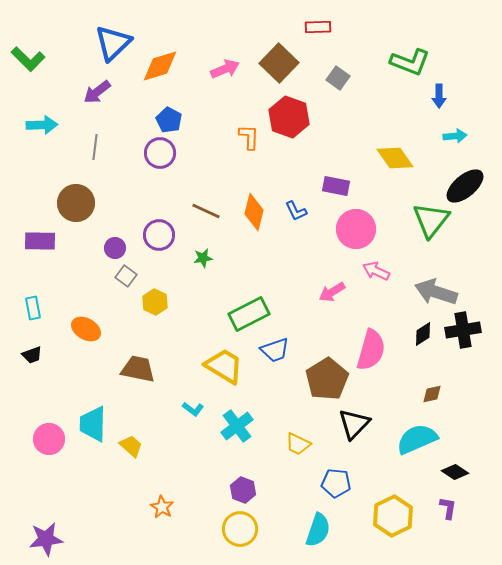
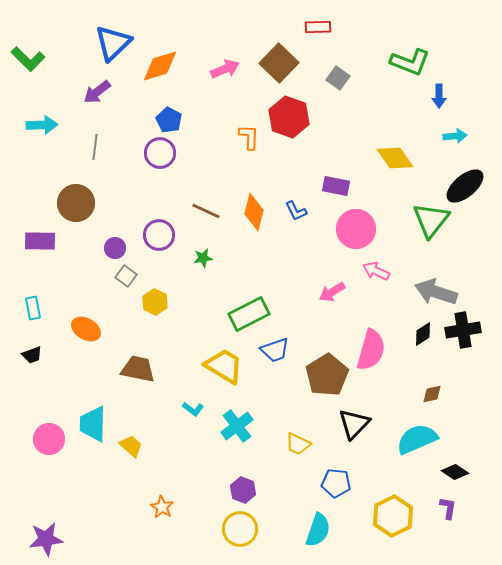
brown pentagon at (327, 379): moved 4 px up
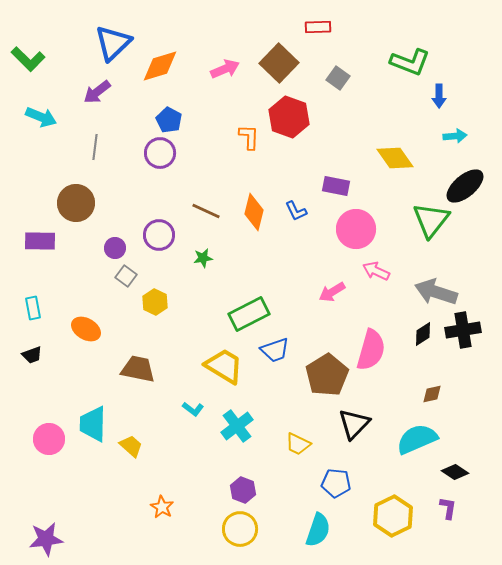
cyan arrow at (42, 125): moved 1 px left, 8 px up; rotated 24 degrees clockwise
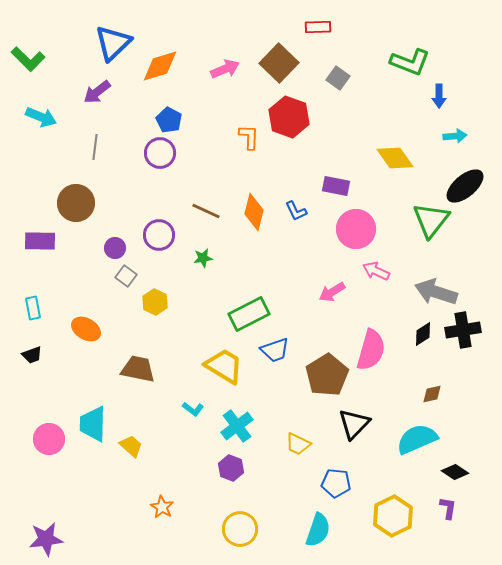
purple hexagon at (243, 490): moved 12 px left, 22 px up
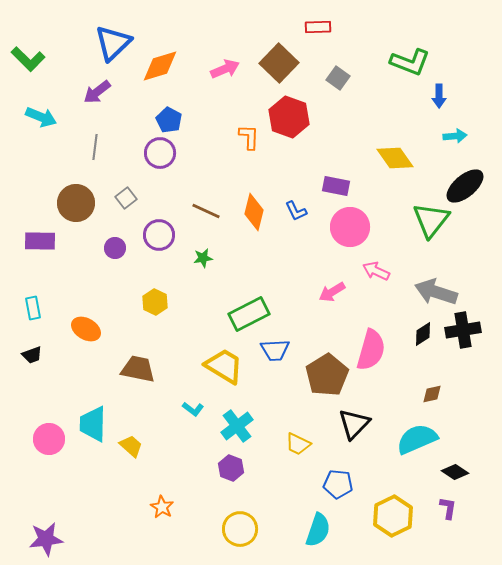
pink circle at (356, 229): moved 6 px left, 2 px up
gray square at (126, 276): moved 78 px up; rotated 15 degrees clockwise
blue trapezoid at (275, 350): rotated 16 degrees clockwise
blue pentagon at (336, 483): moved 2 px right, 1 px down
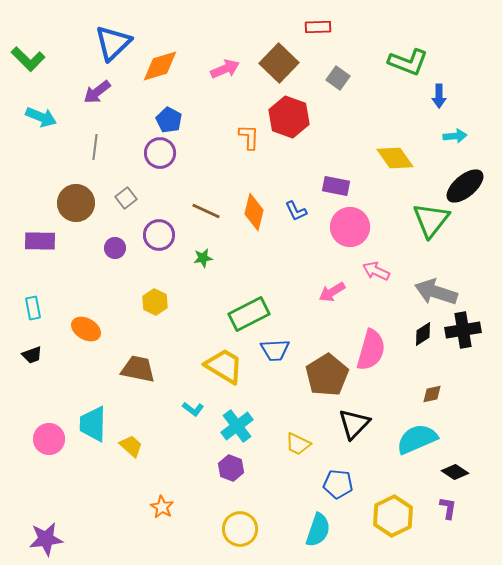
green L-shape at (410, 62): moved 2 px left
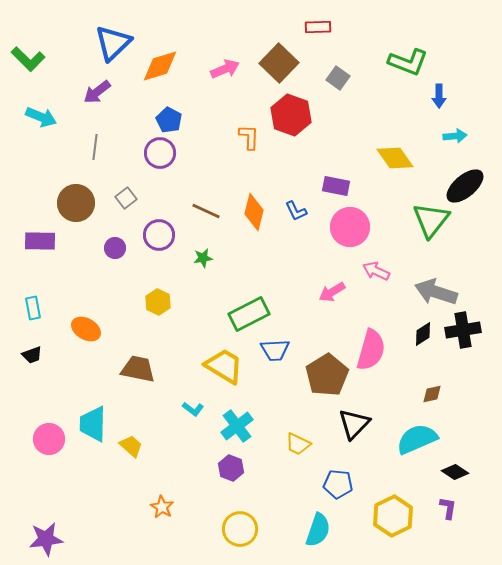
red hexagon at (289, 117): moved 2 px right, 2 px up
yellow hexagon at (155, 302): moved 3 px right
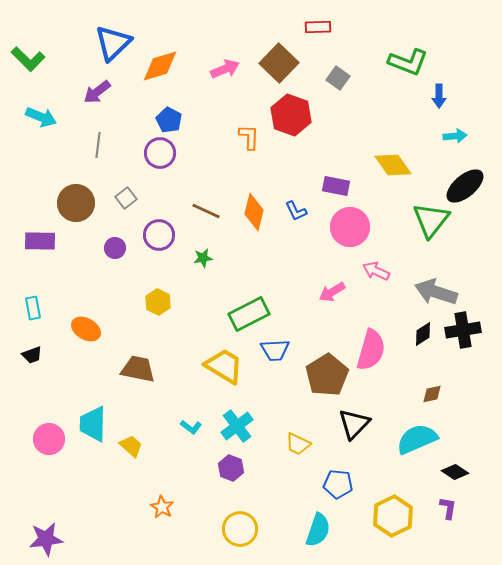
gray line at (95, 147): moved 3 px right, 2 px up
yellow diamond at (395, 158): moved 2 px left, 7 px down
cyan L-shape at (193, 409): moved 2 px left, 18 px down
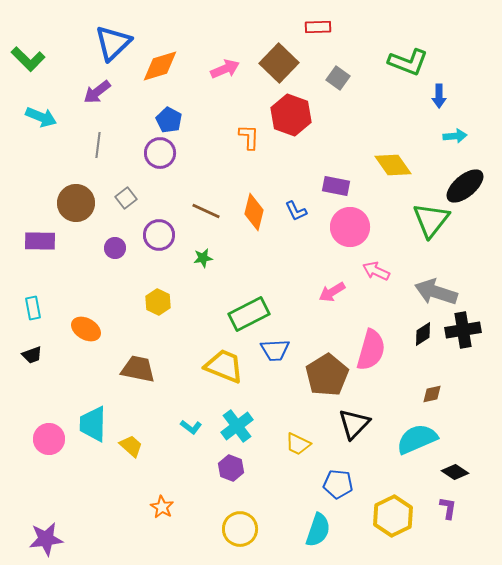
yellow trapezoid at (224, 366): rotated 9 degrees counterclockwise
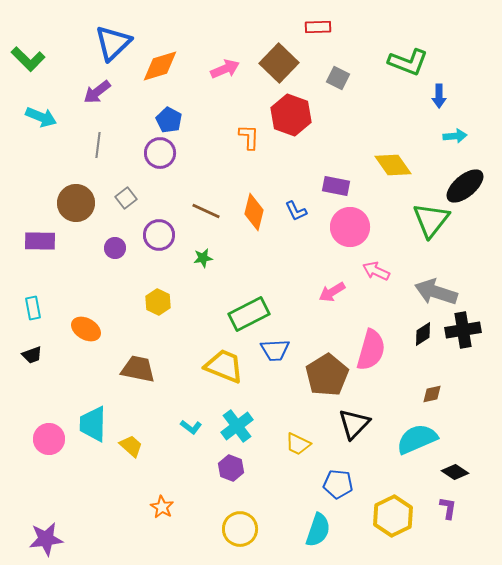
gray square at (338, 78): rotated 10 degrees counterclockwise
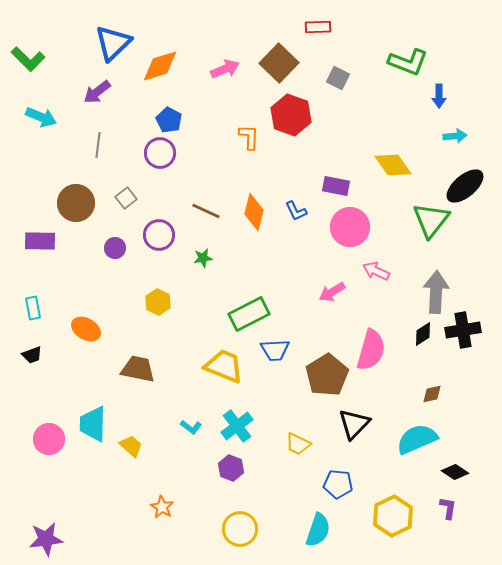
gray arrow at (436, 292): rotated 75 degrees clockwise
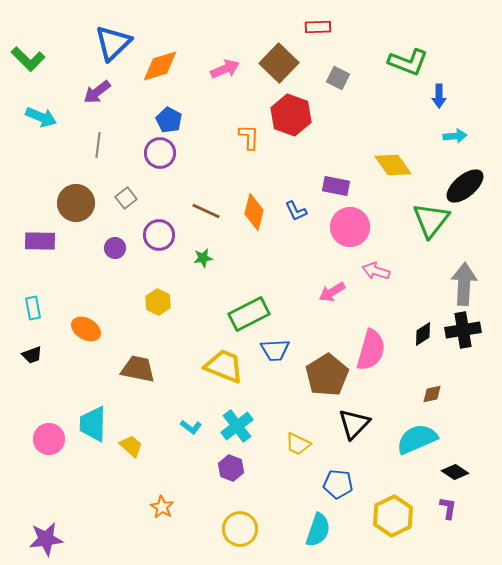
pink arrow at (376, 271): rotated 8 degrees counterclockwise
gray arrow at (436, 292): moved 28 px right, 8 px up
